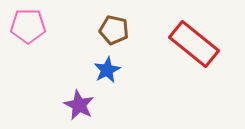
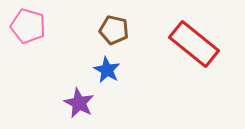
pink pentagon: rotated 16 degrees clockwise
blue star: rotated 16 degrees counterclockwise
purple star: moved 2 px up
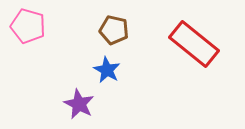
purple star: moved 1 px down
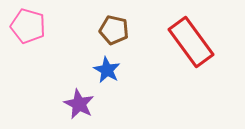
red rectangle: moved 3 px left, 2 px up; rotated 15 degrees clockwise
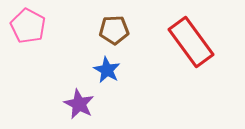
pink pentagon: rotated 12 degrees clockwise
brown pentagon: rotated 16 degrees counterclockwise
